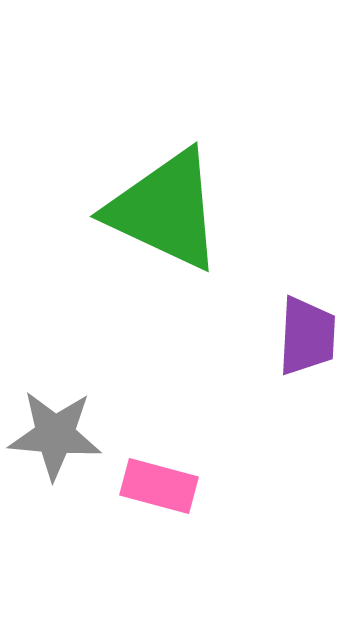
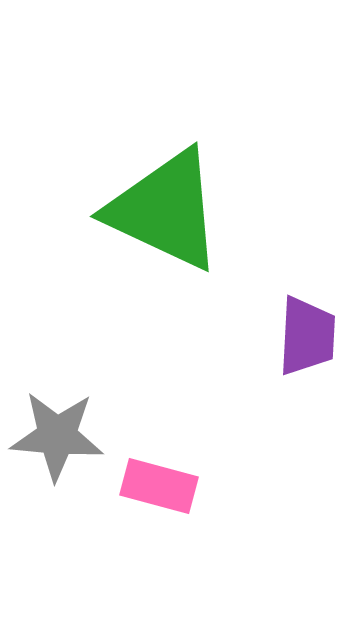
gray star: moved 2 px right, 1 px down
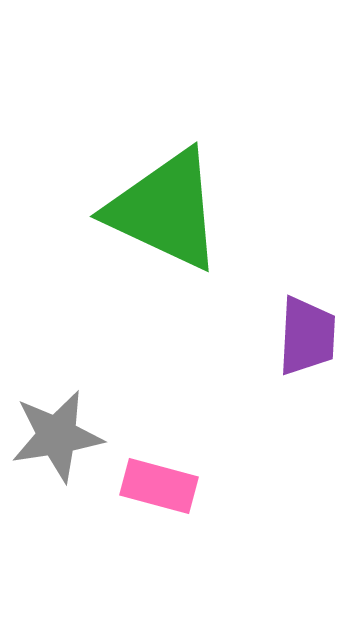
gray star: rotated 14 degrees counterclockwise
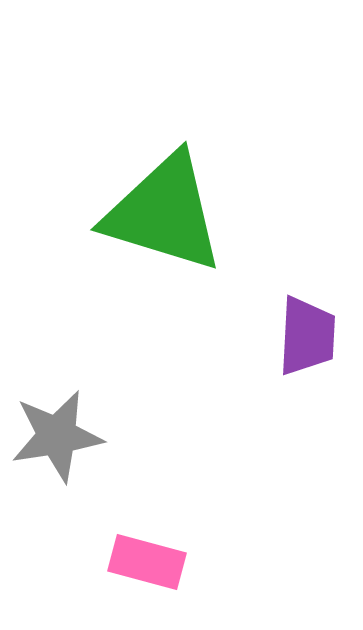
green triangle: moved 1 px left, 3 px down; rotated 8 degrees counterclockwise
pink rectangle: moved 12 px left, 76 px down
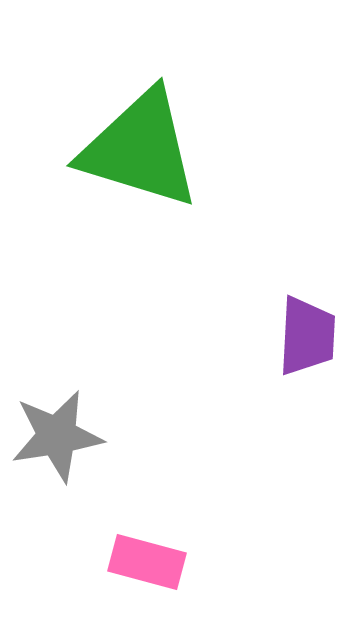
green triangle: moved 24 px left, 64 px up
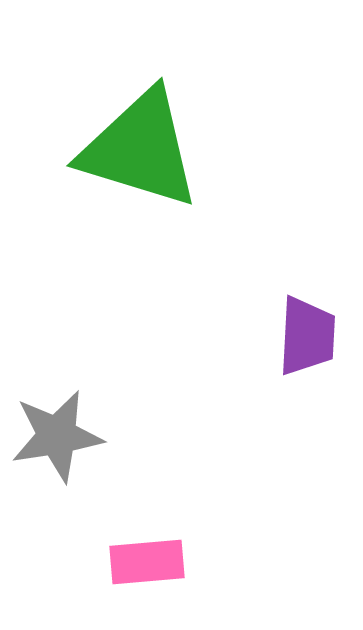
pink rectangle: rotated 20 degrees counterclockwise
